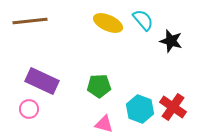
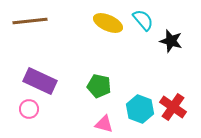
purple rectangle: moved 2 px left
green pentagon: rotated 15 degrees clockwise
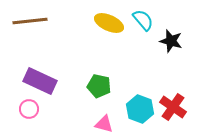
yellow ellipse: moved 1 px right
